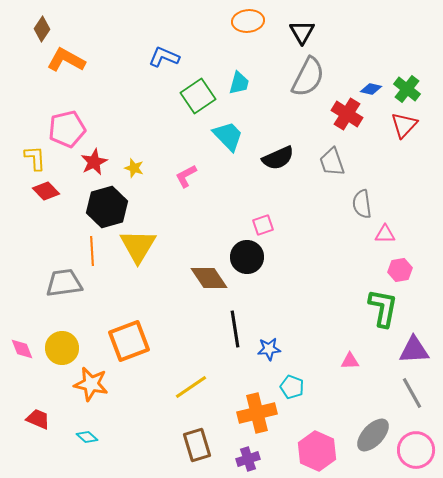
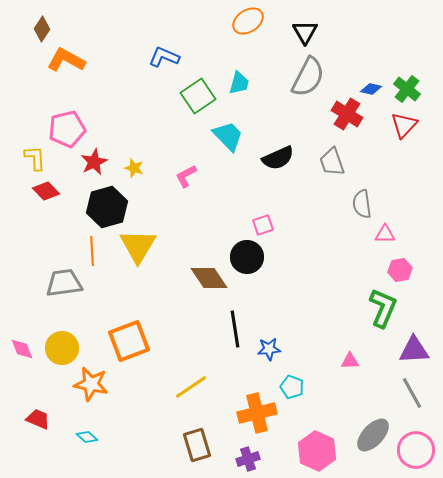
orange ellipse at (248, 21): rotated 28 degrees counterclockwise
black triangle at (302, 32): moved 3 px right
green L-shape at (383, 308): rotated 12 degrees clockwise
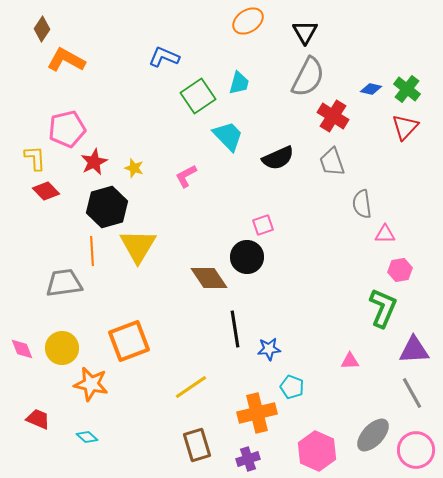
red cross at (347, 114): moved 14 px left, 2 px down
red triangle at (404, 125): moved 1 px right, 2 px down
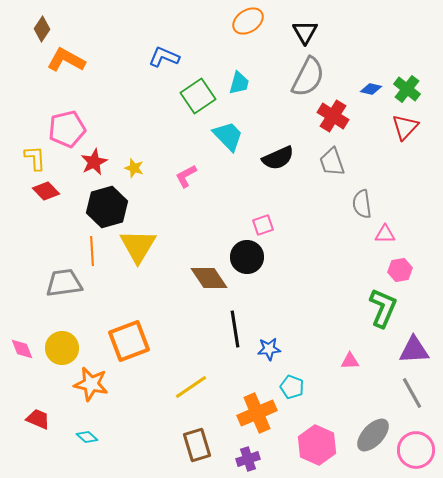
orange cross at (257, 413): rotated 9 degrees counterclockwise
pink hexagon at (317, 451): moved 6 px up
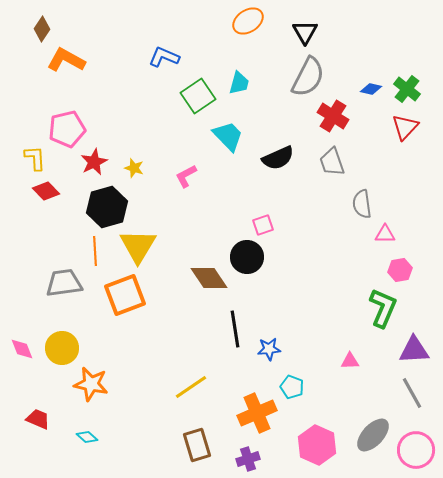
orange line at (92, 251): moved 3 px right
orange square at (129, 341): moved 4 px left, 46 px up
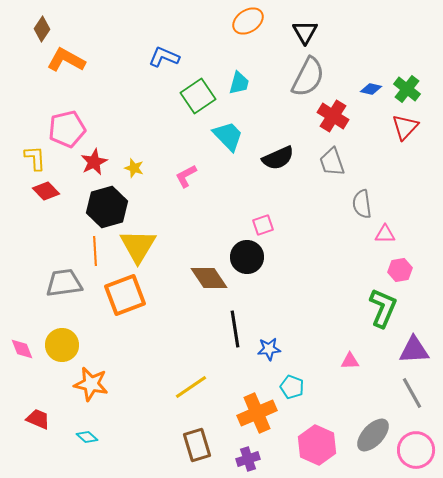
yellow circle at (62, 348): moved 3 px up
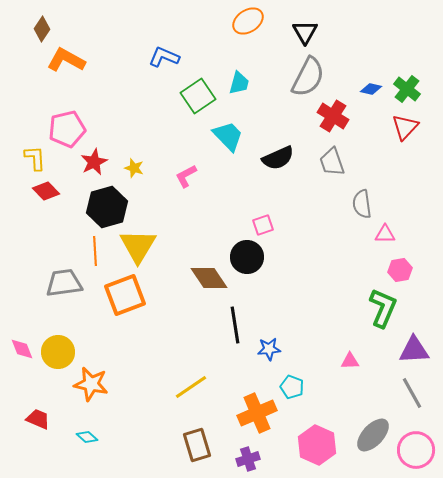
black line at (235, 329): moved 4 px up
yellow circle at (62, 345): moved 4 px left, 7 px down
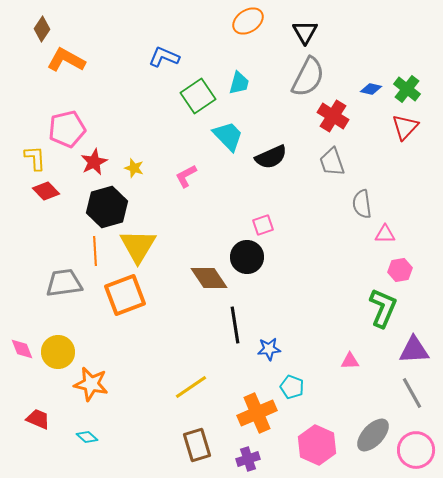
black semicircle at (278, 158): moved 7 px left, 1 px up
